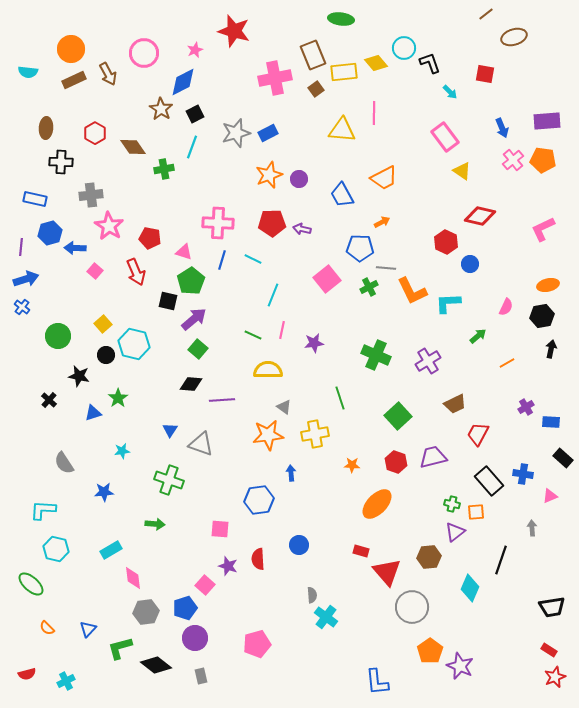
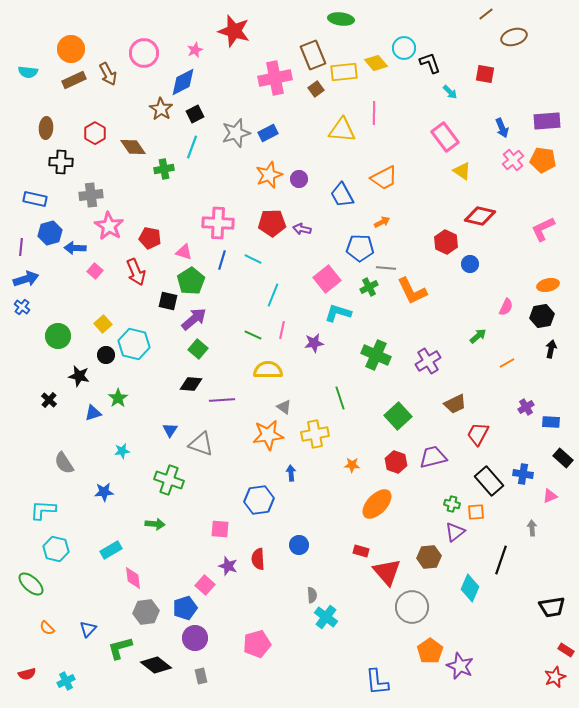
cyan L-shape at (448, 303): moved 110 px left, 10 px down; rotated 20 degrees clockwise
red rectangle at (549, 650): moved 17 px right
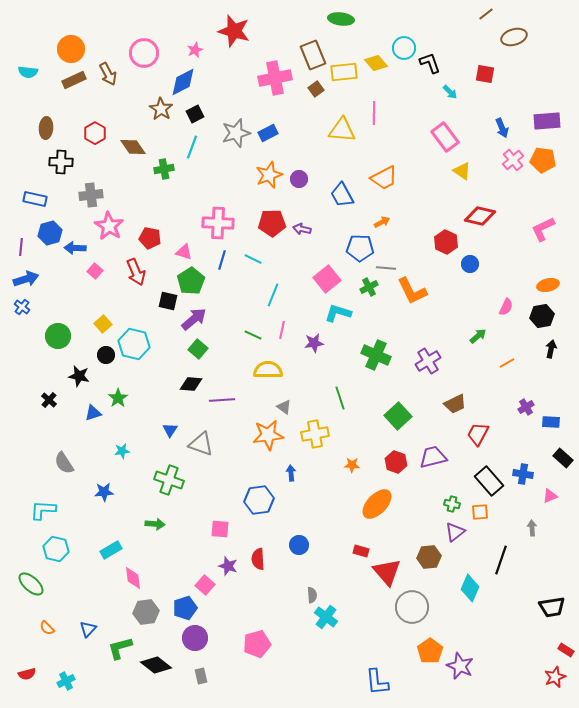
orange square at (476, 512): moved 4 px right
